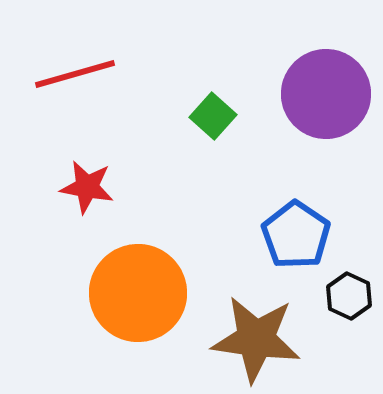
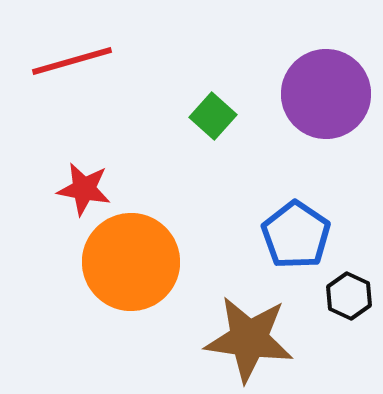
red line: moved 3 px left, 13 px up
red star: moved 3 px left, 2 px down
orange circle: moved 7 px left, 31 px up
brown star: moved 7 px left
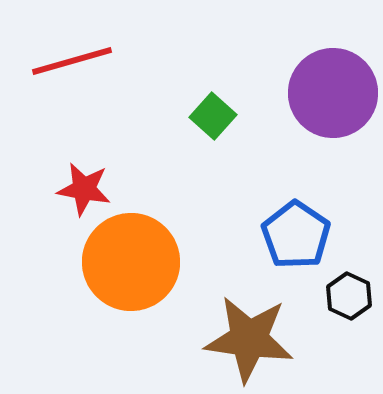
purple circle: moved 7 px right, 1 px up
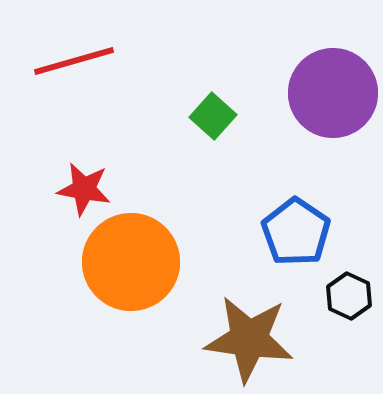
red line: moved 2 px right
blue pentagon: moved 3 px up
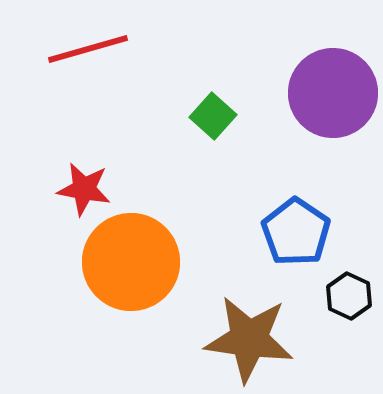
red line: moved 14 px right, 12 px up
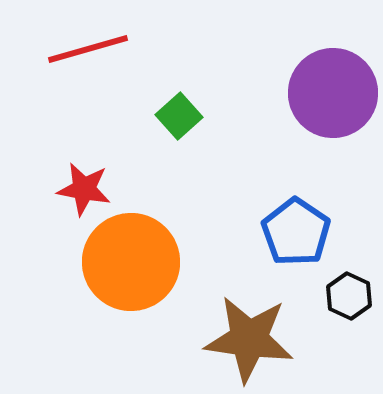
green square: moved 34 px left; rotated 6 degrees clockwise
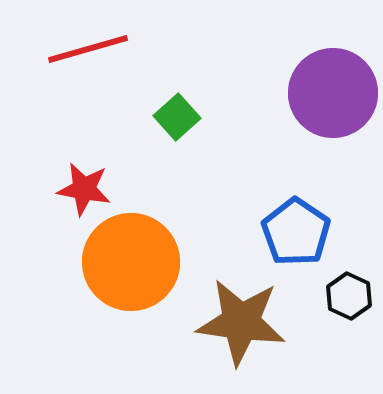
green square: moved 2 px left, 1 px down
brown star: moved 8 px left, 17 px up
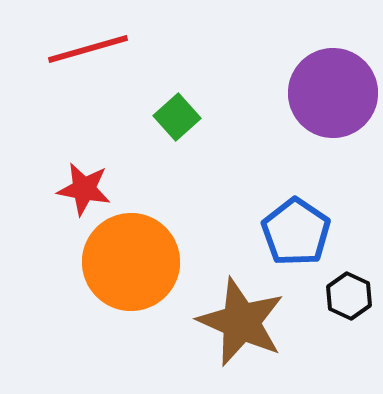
brown star: rotated 16 degrees clockwise
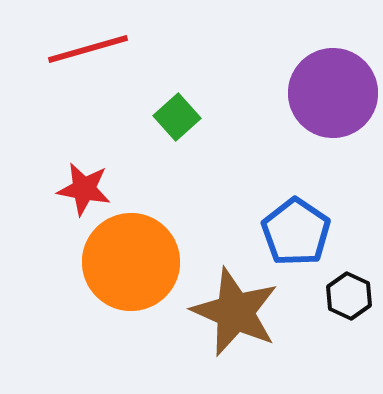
brown star: moved 6 px left, 10 px up
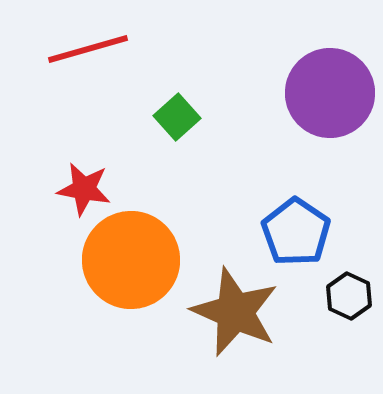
purple circle: moved 3 px left
orange circle: moved 2 px up
